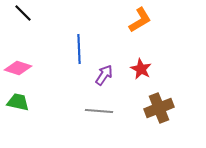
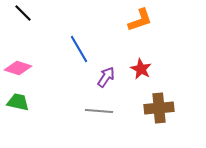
orange L-shape: rotated 12 degrees clockwise
blue line: rotated 28 degrees counterclockwise
purple arrow: moved 2 px right, 2 px down
brown cross: rotated 16 degrees clockwise
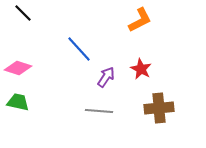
orange L-shape: rotated 8 degrees counterclockwise
blue line: rotated 12 degrees counterclockwise
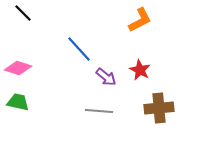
red star: moved 1 px left, 1 px down
purple arrow: rotated 95 degrees clockwise
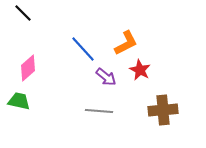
orange L-shape: moved 14 px left, 23 px down
blue line: moved 4 px right
pink diamond: moved 10 px right; rotated 60 degrees counterclockwise
green trapezoid: moved 1 px right, 1 px up
brown cross: moved 4 px right, 2 px down
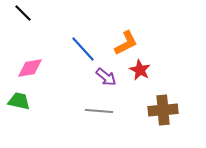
pink diamond: moved 2 px right; rotated 32 degrees clockwise
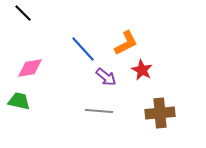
red star: moved 2 px right
brown cross: moved 3 px left, 3 px down
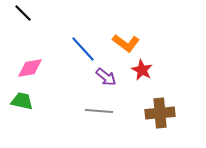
orange L-shape: rotated 64 degrees clockwise
green trapezoid: moved 3 px right
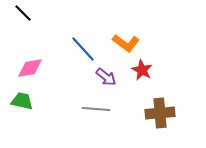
gray line: moved 3 px left, 2 px up
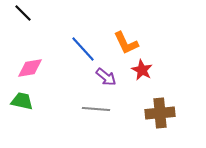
orange L-shape: rotated 28 degrees clockwise
